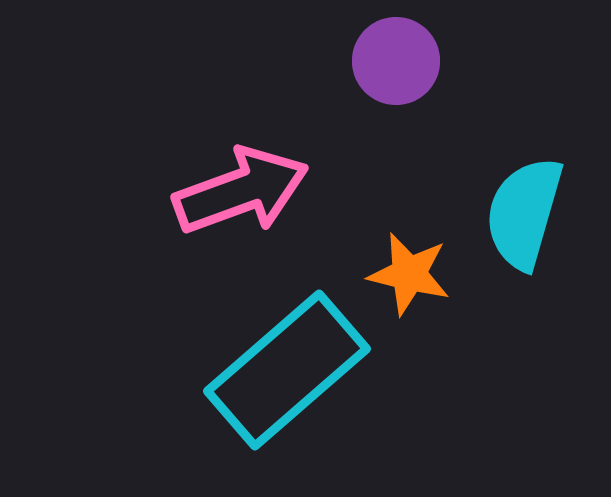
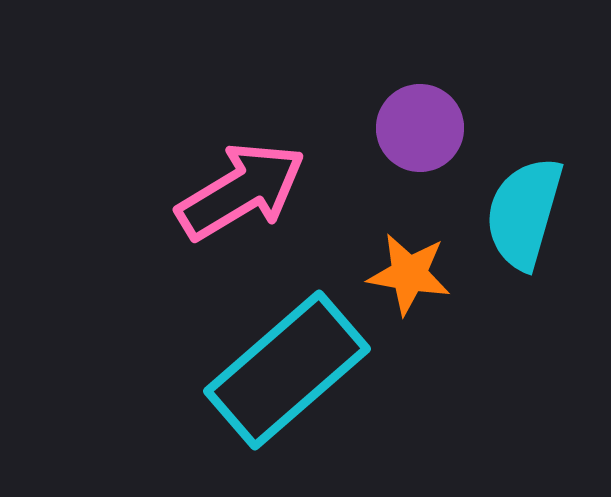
purple circle: moved 24 px right, 67 px down
pink arrow: rotated 11 degrees counterclockwise
orange star: rotated 4 degrees counterclockwise
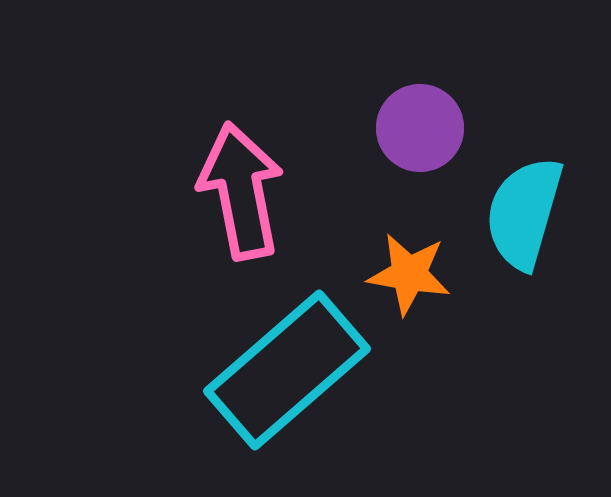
pink arrow: rotated 70 degrees counterclockwise
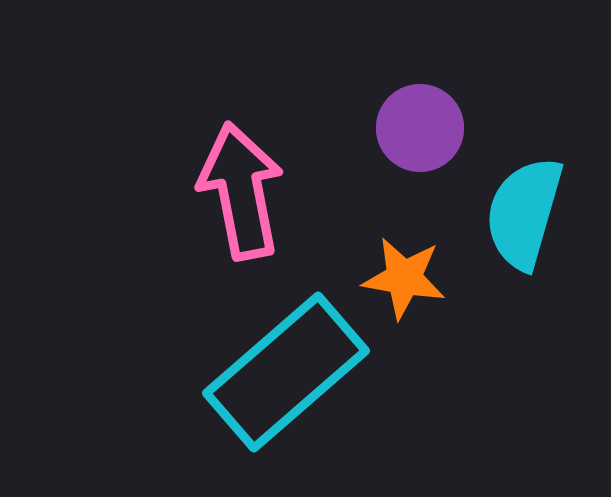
orange star: moved 5 px left, 4 px down
cyan rectangle: moved 1 px left, 2 px down
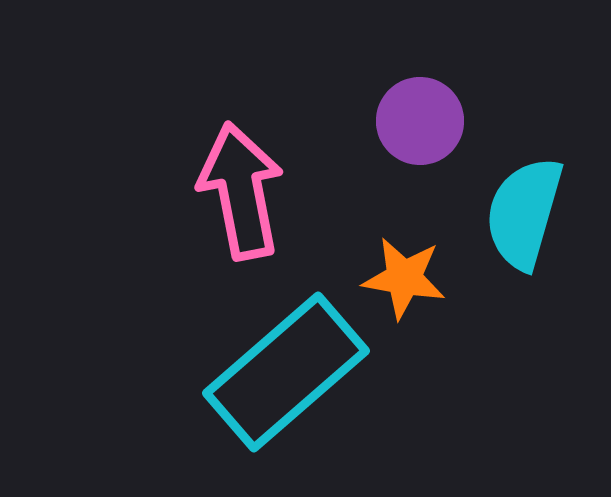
purple circle: moved 7 px up
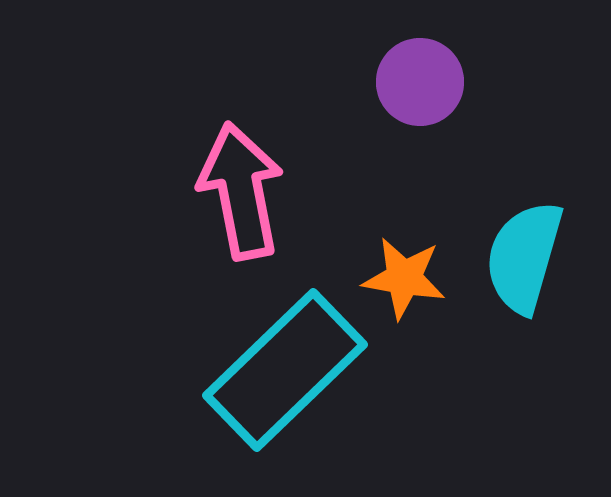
purple circle: moved 39 px up
cyan semicircle: moved 44 px down
cyan rectangle: moved 1 px left, 2 px up; rotated 3 degrees counterclockwise
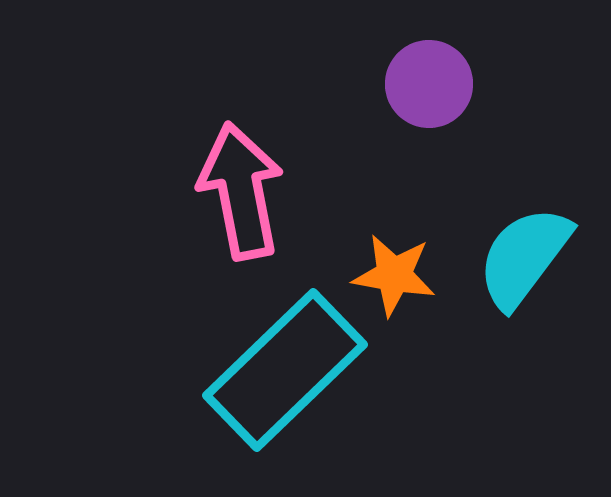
purple circle: moved 9 px right, 2 px down
cyan semicircle: rotated 21 degrees clockwise
orange star: moved 10 px left, 3 px up
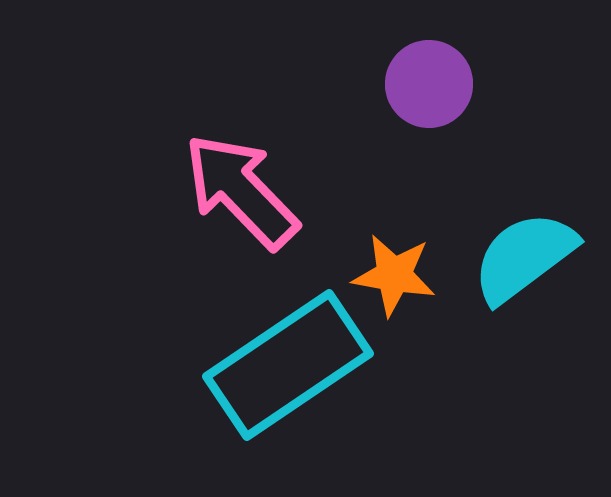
pink arrow: rotated 33 degrees counterclockwise
cyan semicircle: rotated 16 degrees clockwise
cyan rectangle: moved 3 px right, 5 px up; rotated 10 degrees clockwise
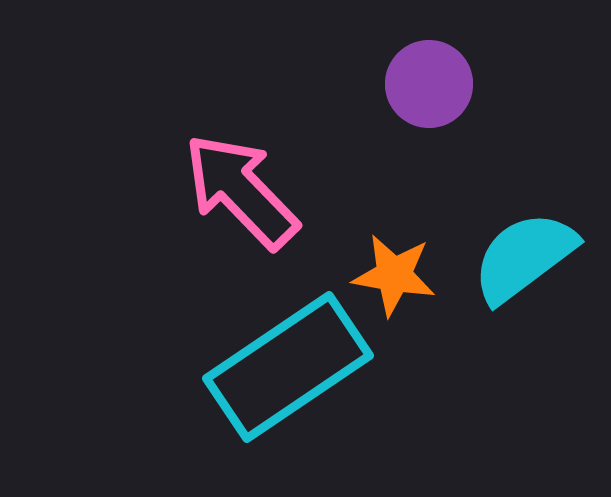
cyan rectangle: moved 2 px down
